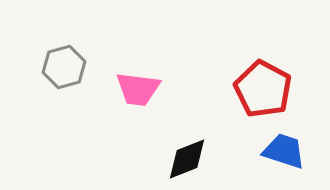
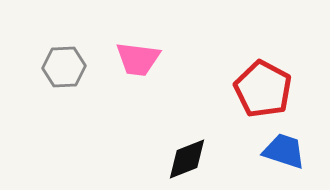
gray hexagon: rotated 12 degrees clockwise
pink trapezoid: moved 30 px up
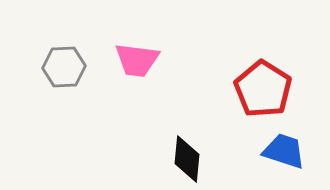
pink trapezoid: moved 1 px left, 1 px down
red pentagon: rotated 4 degrees clockwise
black diamond: rotated 63 degrees counterclockwise
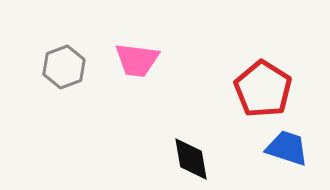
gray hexagon: rotated 18 degrees counterclockwise
blue trapezoid: moved 3 px right, 3 px up
black diamond: moved 4 px right; rotated 15 degrees counterclockwise
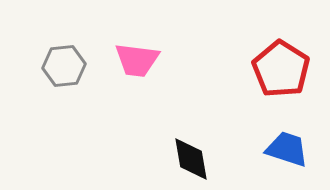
gray hexagon: moved 1 px up; rotated 15 degrees clockwise
red pentagon: moved 18 px right, 20 px up
blue trapezoid: moved 1 px down
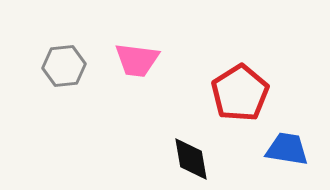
red pentagon: moved 41 px left, 24 px down; rotated 8 degrees clockwise
blue trapezoid: rotated 9 degrees counterclockwise
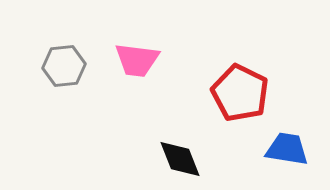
red pentagon: rotated 14 degrees counterclockwise
black diamond: moved 11 px left; rotated 12 degrees counterclockwise
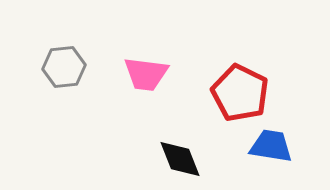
pink trapezoid: moved 9 px right, 14 px down
gray hexagon: moved 1 px down
blue trapezoid: moved 16 px left, 3 px up
